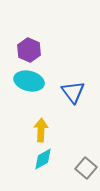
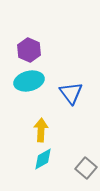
cyan ellipse: rotated 28 degrees counterclockwise
blue triangle: moved 2 px left, 1 px down
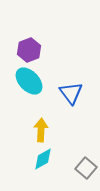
purple hexagon: rotated 15 degrees clockwise
cyan ellipse: rotated 60 degrees clockwise
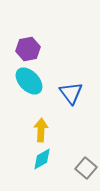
purple hexagon: moved 1 px left, 1 px up; rotated 10 degrees clockwise
cyan diamond: moved 1 px left
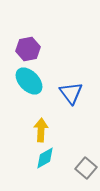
cyan diamond: moved 3 px right, 1 px up
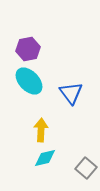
cyan diamond: rotated 15 degrees clockwise
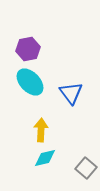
cyan ellipse: moved 1 px right, 1 px down
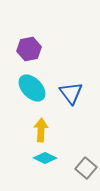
purple hexagon: moved 1 px right
cyan ellipse: moved 2 px right, 6 px down
cyan diamond: rotated 40 degrees clockwise
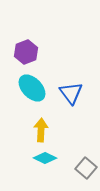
purple hexagon: moved 3 px left, 3 px down; rotated 10 degrees counterclockwise
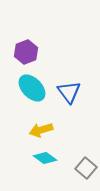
blue triangle: moved 2 px left, 1 px up
yellow arrow: rotated 110 degrees counterclockwise
cyan diamond: rotated 10 degrees clockwise
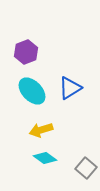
cyan ellipse: moved 3 px down
blue triangle: moved 1 px right, 4 px up; rotated 35 degrees clockwise
